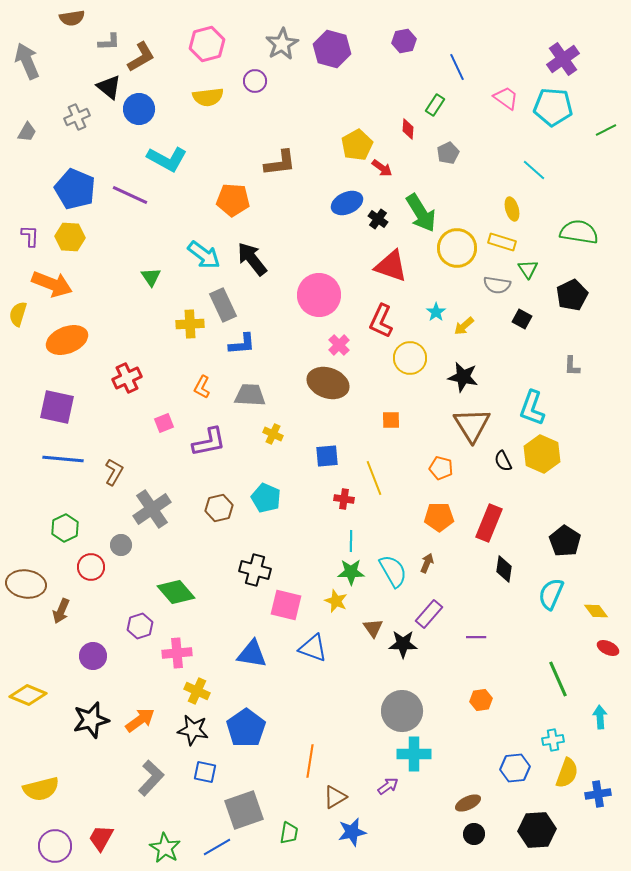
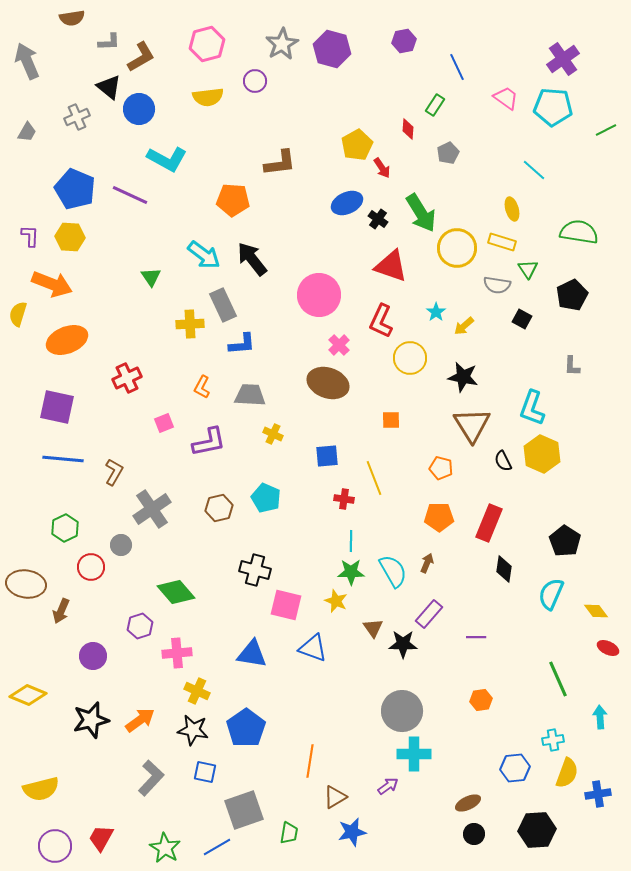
red arrow at (382, 168): rotated 20 degrees clockwise
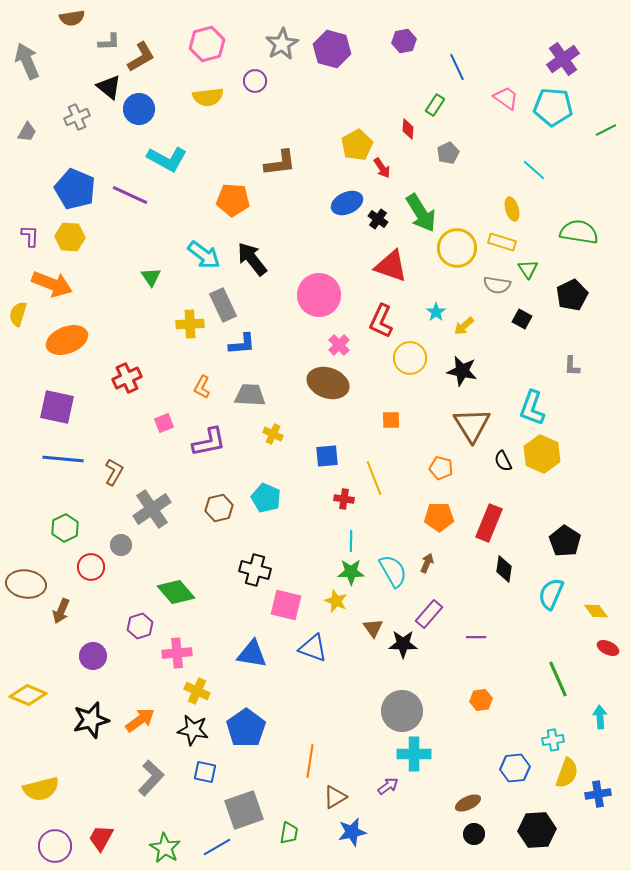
black star at (463, 377): moved 1 px left, 6 px up
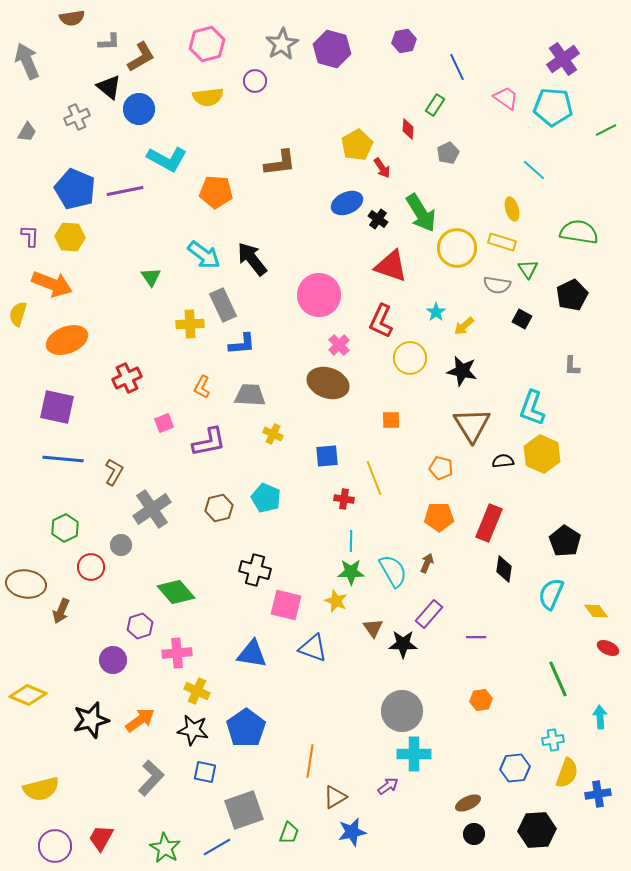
purple line at (130, 195): moved 5 px left, 4 px up; rotated 36 degrees counterclockwise
orange pentagon at (233, 200): moved 17 px left, 8 px up
black semicircle at (503, 461): rotated 110 degrees clockwise
purple circle at (93, 656): moved 20 px right, 4 px down
green trapezoid at (289, 833): rotated 10 degrees clockwise
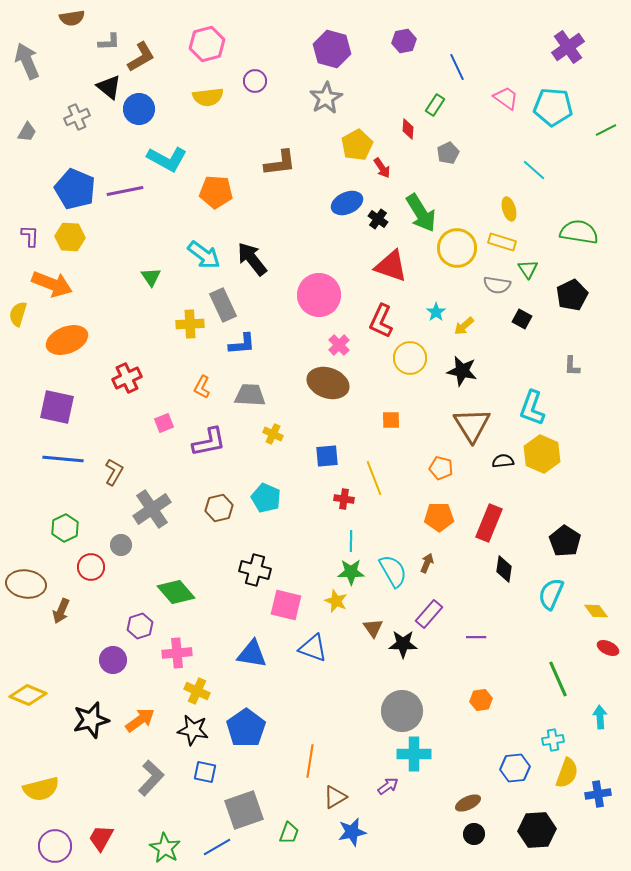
gray star at (282, 44): moved 44 px right, 54 px down
purple cross at (563, 59): moved 5 px right, 12 px up
yellow ellipse at (512, 209): moved 3 px left
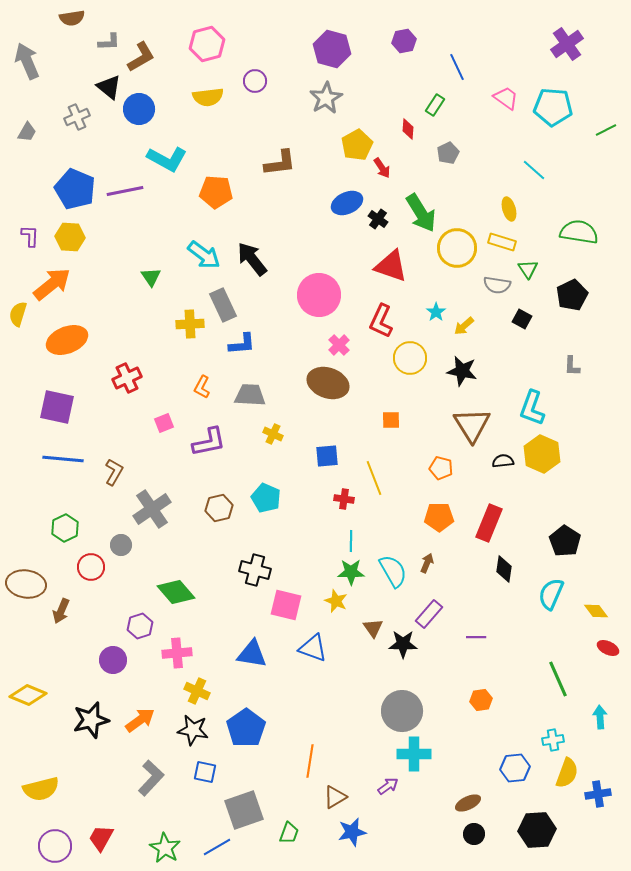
purple cross at (568, 47): moved 1 px left, 3 px up
orange arrow at (52, 284): rotated 60 degrees counterclockwise
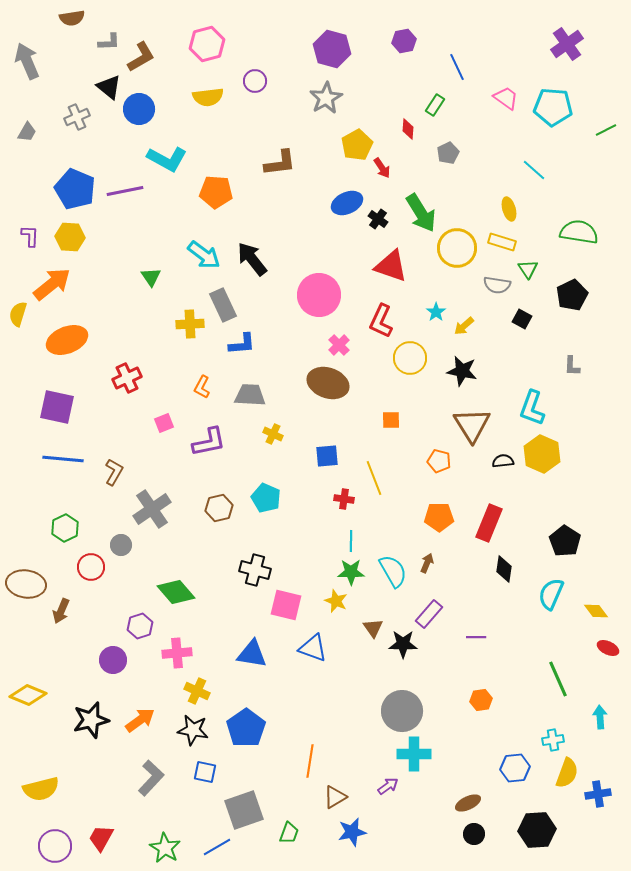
orange pentagon at (441, 468): moved 2 px left, 7 px up
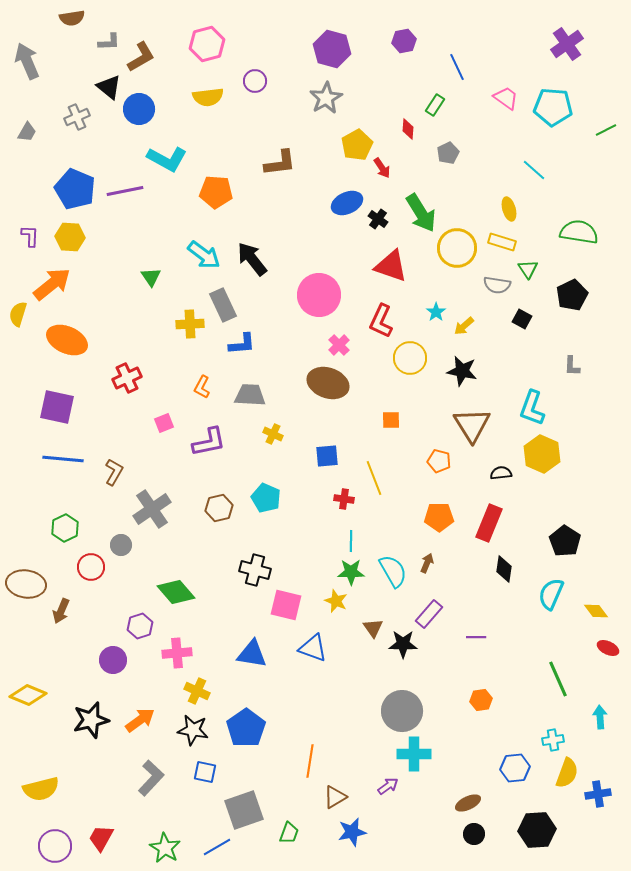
orange ellipse at (67, 340): rotated 45 degrees clockwise
black semicircle at (503, 461): moved 2 px left, 12 px down
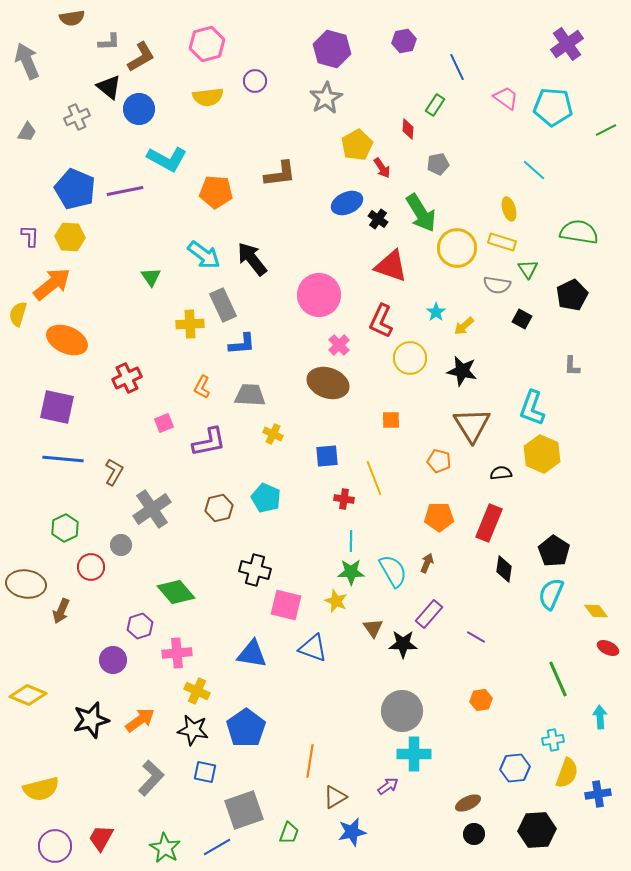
gray pentagon at (448, 153): moved 10 px left, 11 px down; rotated 15 degrees clockwise
brown L-shape at (280, 163): moved 11 px down
black pentagon at (565, 541): moved 11 px left, 10 px down
purple line at (476, 637): rotated 30 degrees clockwise
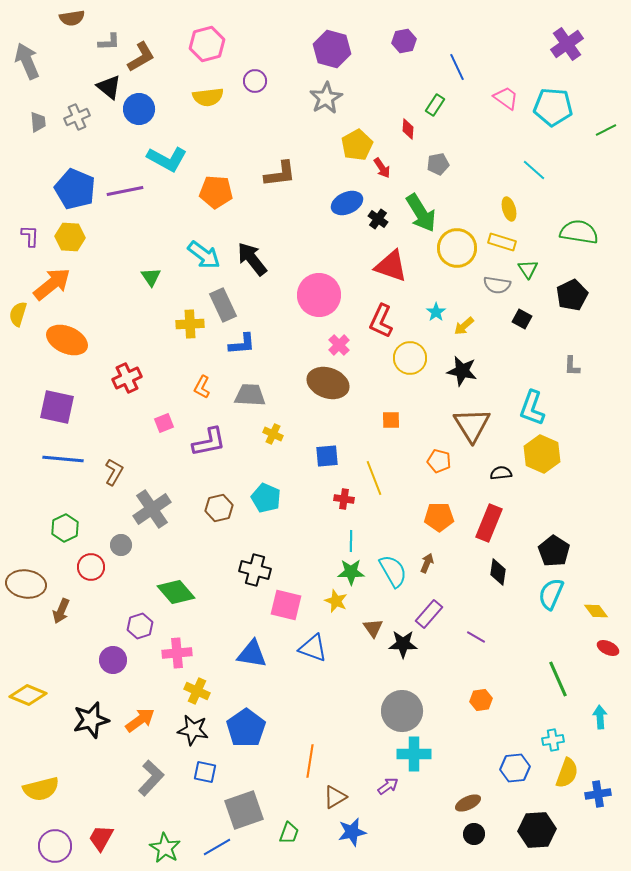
gray trapezoid at (27, 132): moved 11 px right, 10 px up; rotated 35 degrees counterclockwise
black diamond at (504, 569): moved 6 px left, 3 px down
